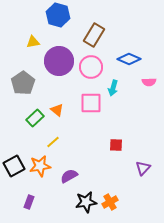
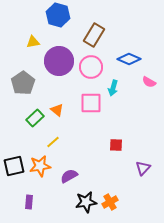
pink semicircle: rotated 32 degrees clockwise
black square: rotated 15 degrees clockwise
purple rectangle: rotated 16 degrees counterclockwise
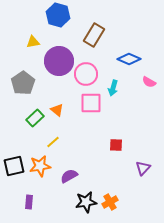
pink circle: moved 5 px left, 7 px down
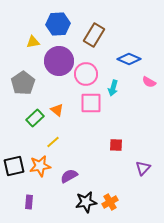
blue hexagon: moved 9 px down; rotated 20 degrees counterclockwise
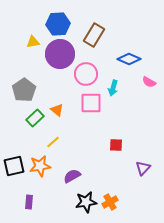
purple circle: moved 1 px right, 7 px up
gray pentagon: moved 1 px right, 7 px down
purple semicircle: moved 3 px right
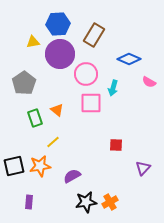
gray pentagon: moved 7 px up
green rectangle: rotated 66 degrees counterclockwise
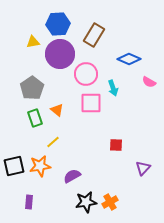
gray pentagon: moved 8 px right, 5 px down
cyan arrow: rotated 35 degrees counterclockwise
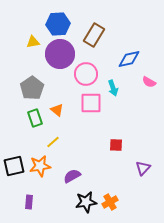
blue diamond: rotated 35 degrees counterclockwise
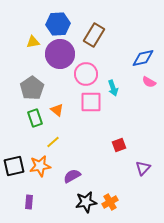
blue diamond: moved 14 px right, 1 px up
pink square: moved 1 px up
red square: moved 3 px right; rotated 24 degrees counterclockwise
